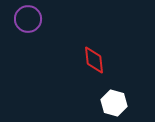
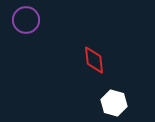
purple circle: moved 2 px left, 1 px down
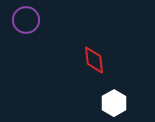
white hexagon: rotated 15 degrees clockwise
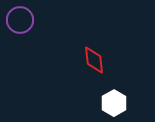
purple circle: moved 6 px left
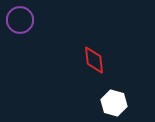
white hexagon: rotated 15 degrees counterclockwise
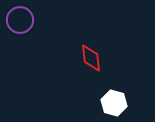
red diamond: moved 3 px left, 2 px up
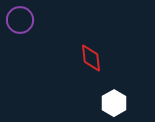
white hexagon: rotated 15 degrees clockwise
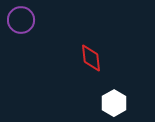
purple circle: moved 1 px right
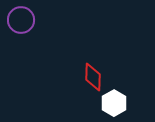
red diamond: moved 2 px right, 19 px down; rotated 8 degrees clockwise
